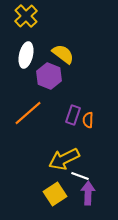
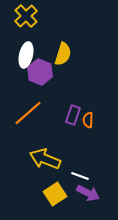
yellow semicircle: rotated 70 degrees clockwise
purple hexagon: moved 9 px left, 4 px up
yellow arrow: moved 19 px left; rotated 48 degrees clockwise
purple arrow: rotated 115 degrees clockwise
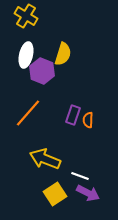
yellow cross: rotated 15 degrees counterclockwise
purple hexagon: moved 2 px right, 1 px up
orange line: rotated 8 degrees counterclockwise
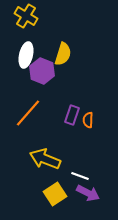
purple rectangle: moved 1 px left
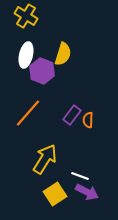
purple rectangle: rotated 18 degrees clockwise
yellow arrow: rotated 100 degrees clockwise
purple arrow: moved 1 px left, 1 px up
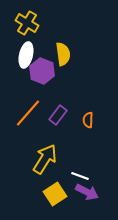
yellow cross: moved 1 px right, 7 px down
yellow semicircle: rotated 25 degrees counterclockwise
purple rectangle: moved 14 px left
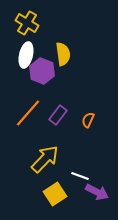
orange semicircle: rotated 21 degrees clockwise
yellow arrow: rotated 12 degrees clockwise
purple arrow: moved 10 px right
